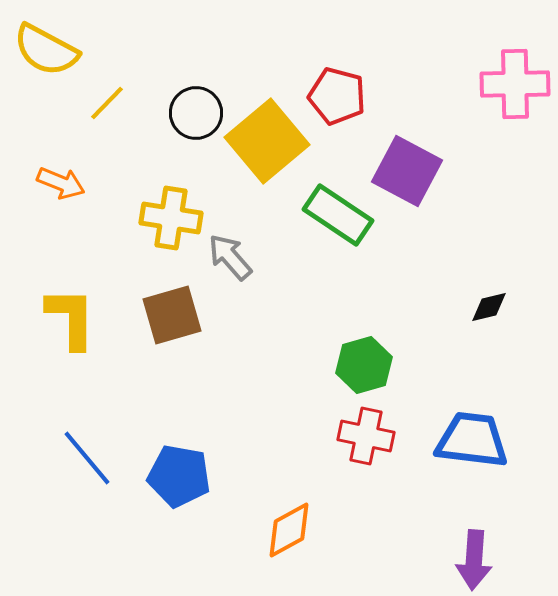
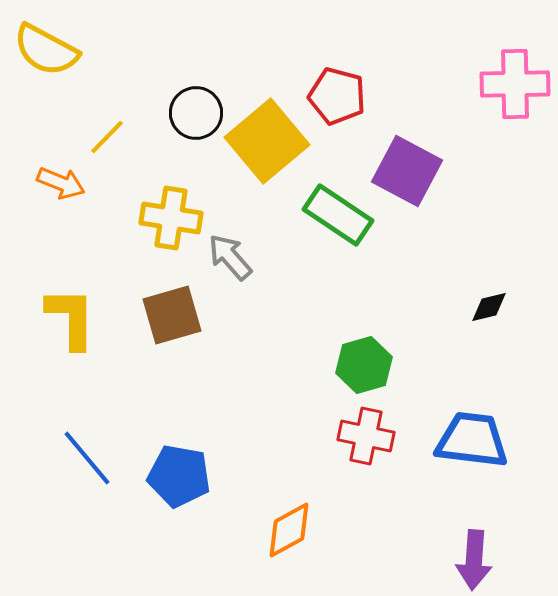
yellow line: moved 34 px down
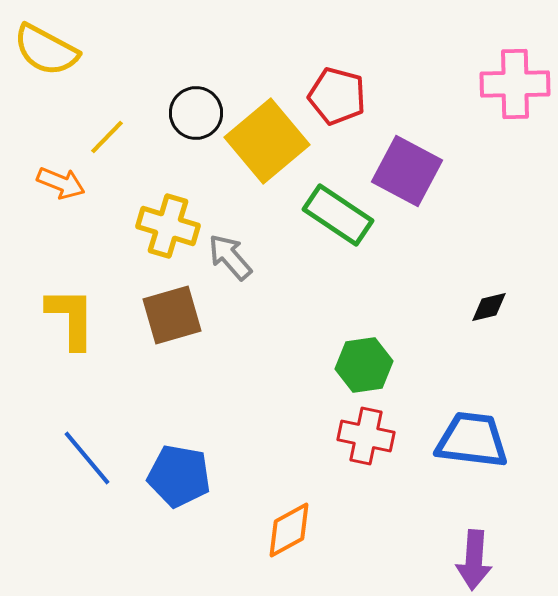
yellow cross: moved 3 px left, 8 px down; rotated 8 degrees clockwise
green hexagon: rotated 8 degrees clockwise
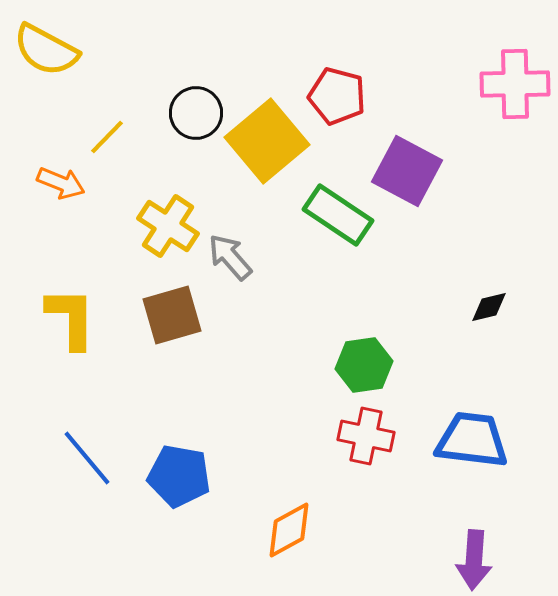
yellow cross: rotated 16 degrees clockwise
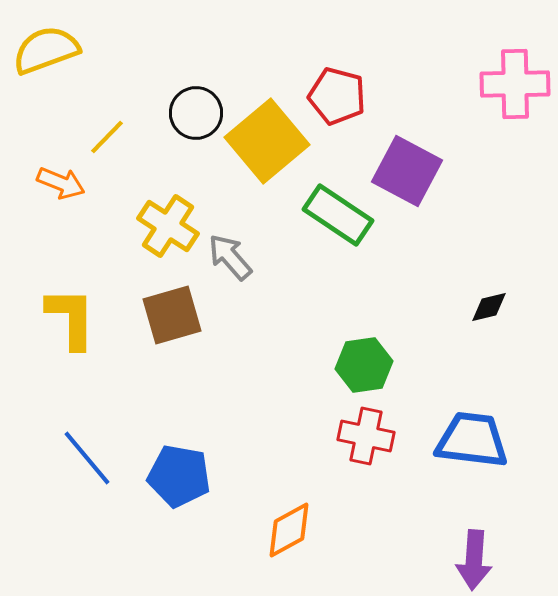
yellow semicircle: rotated 132 degrees clockwise
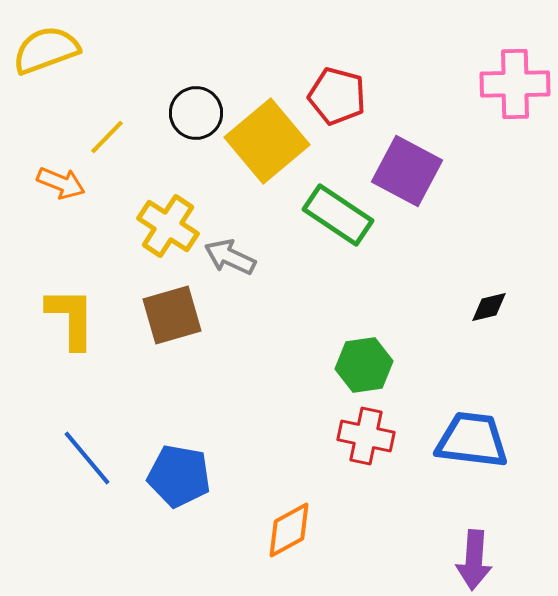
gray arrow: rotated 24 degrees counterclockwise
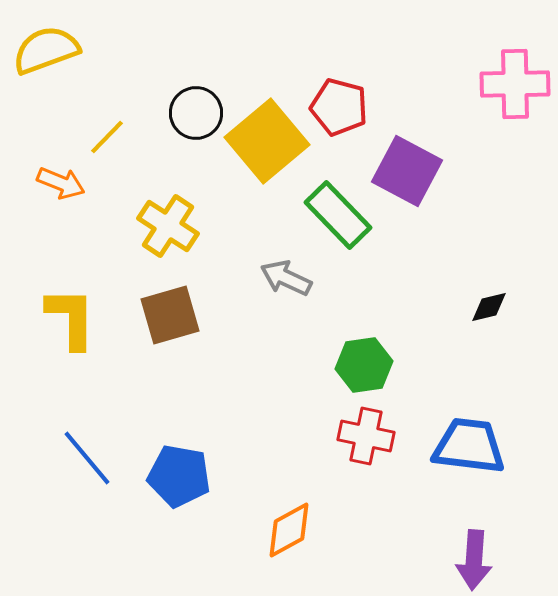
red pentagon: moved 2 px right, 11 px down
green rectangle: rotated 12 degrees clockwise
gray arrow: moved 56 px right, 21 px down
brown square: moved 2 px left
blue trapezoid: moved 3 px left, 6 px down
